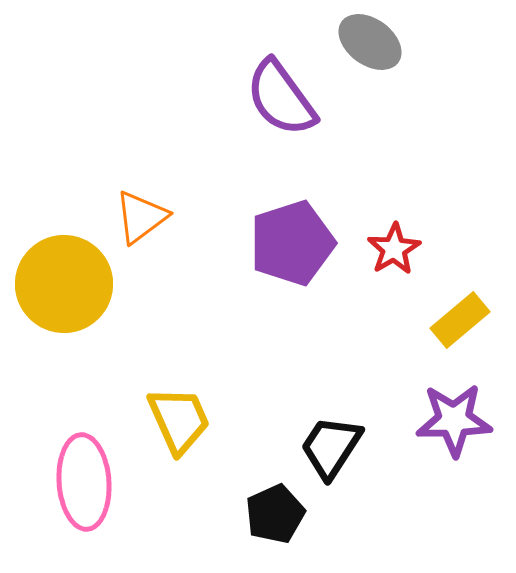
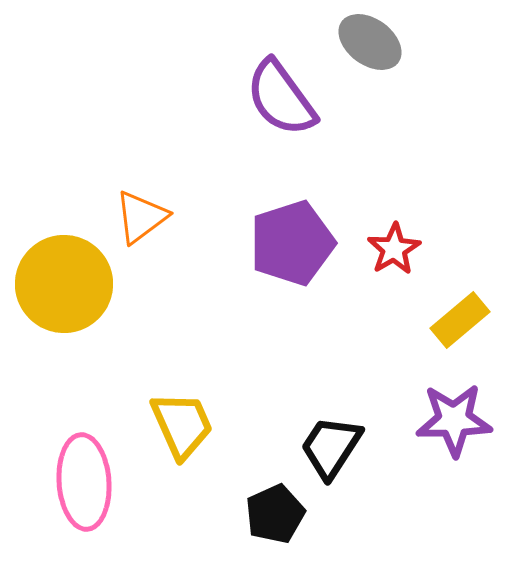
yellow trapezoid: moved 3 px right, 5 px down
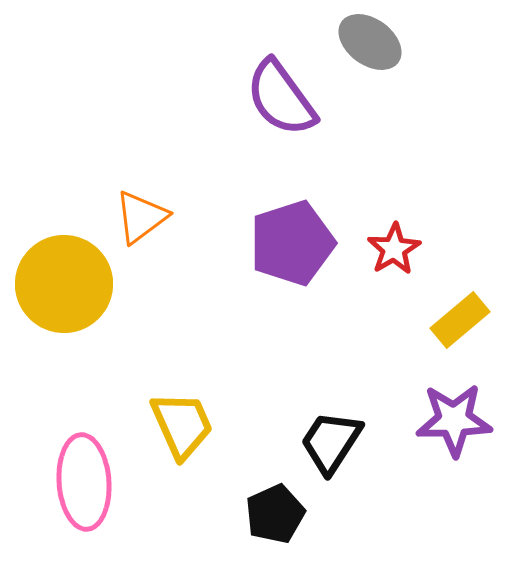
black trapezoid: moved 5 px up
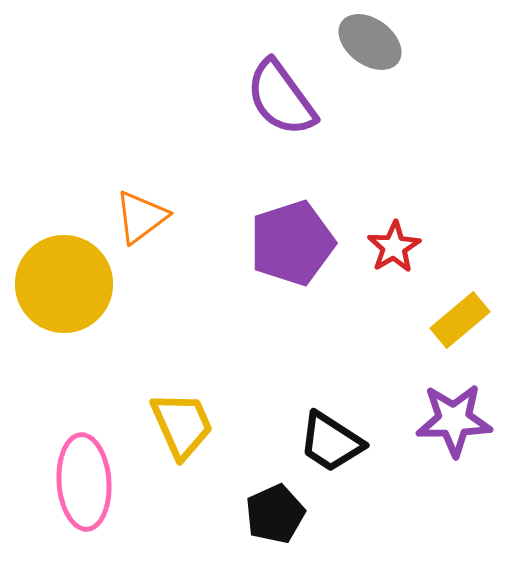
red star: moved 2 px up
black trapezoid: rotated 90 degrees counterclockwise
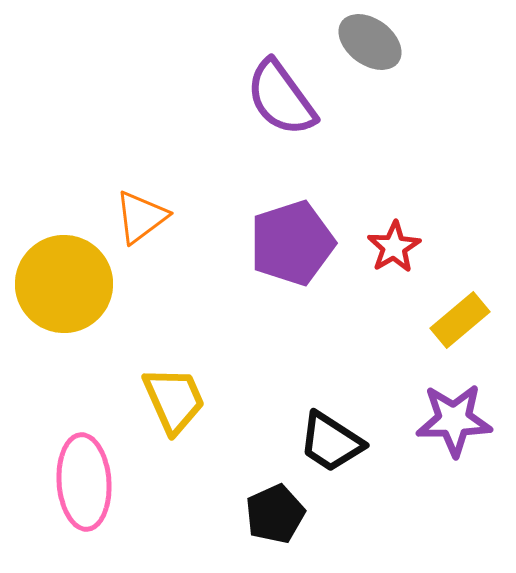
yellow trapezoid: moved 8 px left, 25 px up
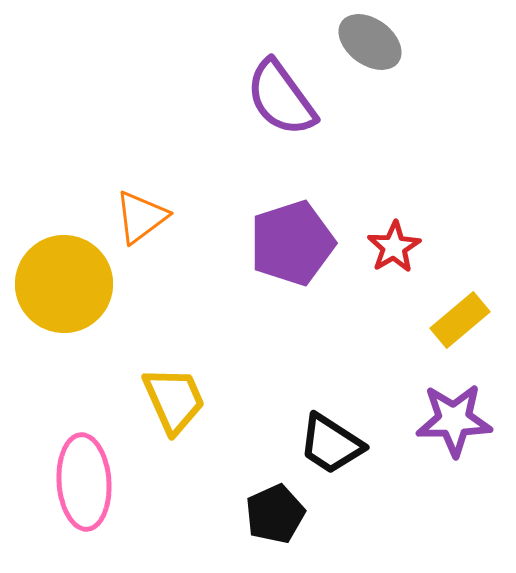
black trapezoid: moved 2 px down
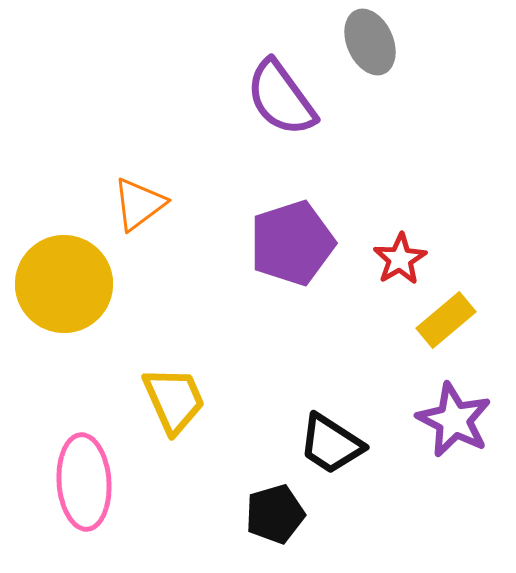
gray ellipse: rotated 30 degrees clockwise
orange triangle: moved 2 px left, 13 px up
red star: moved 6 px right, 12 px down
yellow rectangle: moved 14 px left
purple star: rotated 28 degrees clockwise
black pentagon: rotated 8 degrees clockwise
